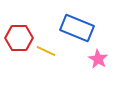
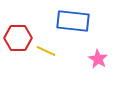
blue rectangle: moved 4 px left, 7 px up; rotated 16 degrees counterclockwise
red hexagon: moved 1 px left
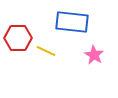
blue rectangle: moved 1 px left, 1 px down
pink star: moved 4 px left, 4 px up
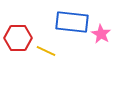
pink star: moved 7 px right, 21 px up
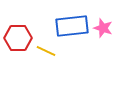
blue rectangle: moved 4 px down; rotated 12 degrees counterclockwise
pink star: moved 2 px right, 6 px up; rotated 12 degrees counterclockwise
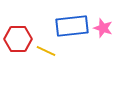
red hexagon: moved 1 px down
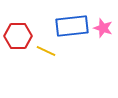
red hexagon: moved 3 px up
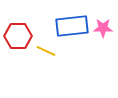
pink star: rotated 18 degrees counterclockwise
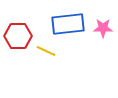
blue rectangle: moved 4 px left, 2 px up
